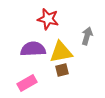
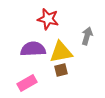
brown square: moved 1 px left
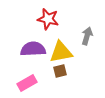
brown square: moved 1 px left, 1 px down
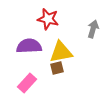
gray arrow: moved 6 px right, 7 px up
purple semicircle: moved 4 px left, 3 px up
brown square: moved 3 px left, 3 px up
pink rectangle: rotated 18 degrees counterclockwise
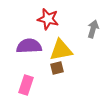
yellow triangle: moved 2 px up
pink rectangle: moved 1 px left, 2 px down; rotated 24 degrees counterclockwise
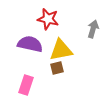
purple semicircle: moved 1 px right, 2 px up; rotated 15 degrees clockwise
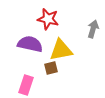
brown square: moved 6 px left
